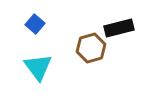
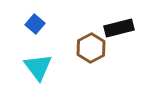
brown hexagon: rotated 12 degrees counterclockwise
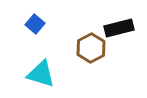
cyan triangle: moved 3 px right, 7 px down; rotated 36 degrees counterclockwise
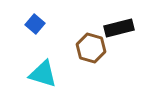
brown hexagon: rotated 16 degrees counterclockwise
cyan triangle: moved 2 px right
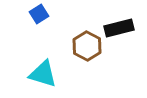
blue square: moved 4 px right, 10 px up; rotated 18 degrees clockwise
brown hexagon: moved 4 px left, 2 px up; rotated 12 degrees clockwise
